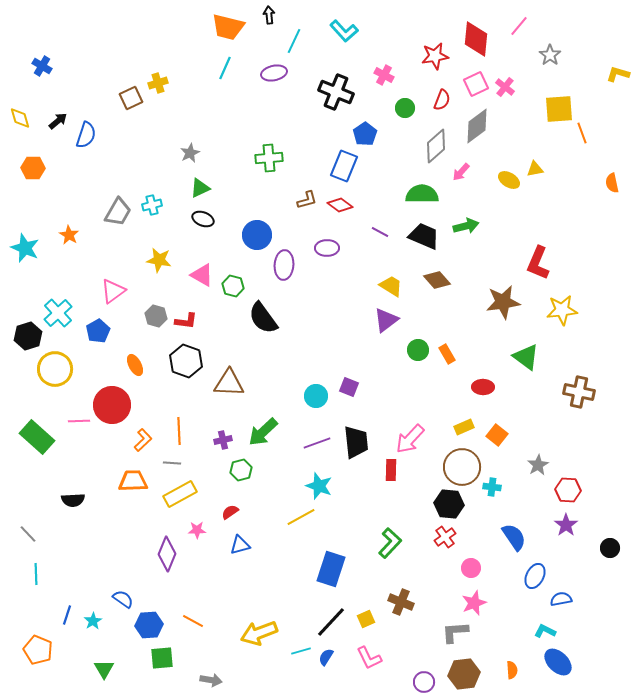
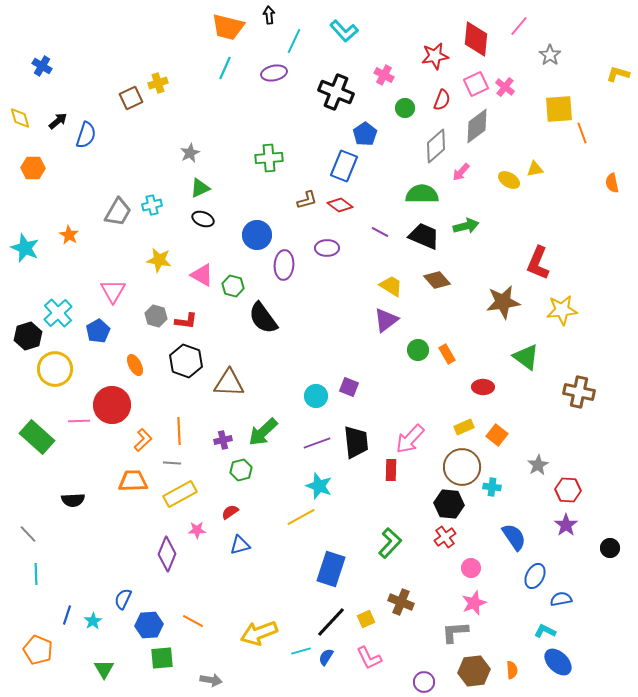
pink triangle at (113, 291): rotated 24 degrees counterclockwise
blue semicircle at (123, 599): rotated 100 degrees counterclockwise
brown hexagon at (464, 674): moved 10 px right, 3 px up
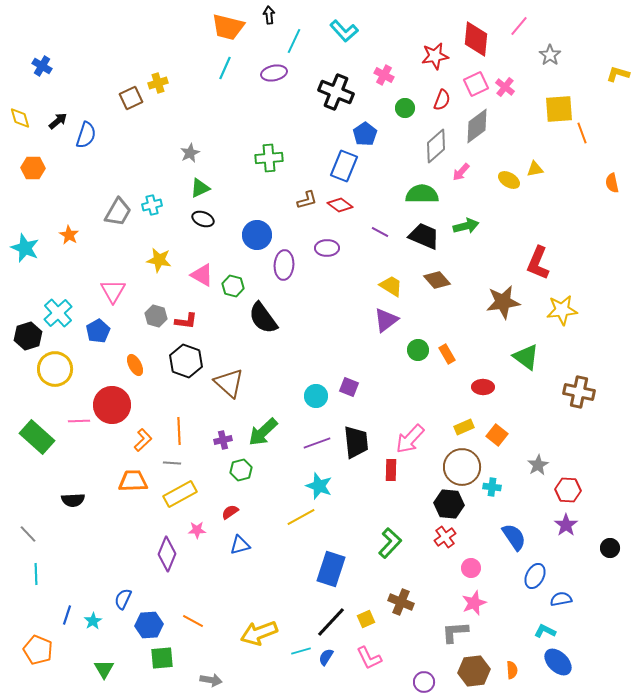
brown triangle at (229, 383): rotated 40 degrees clockwise
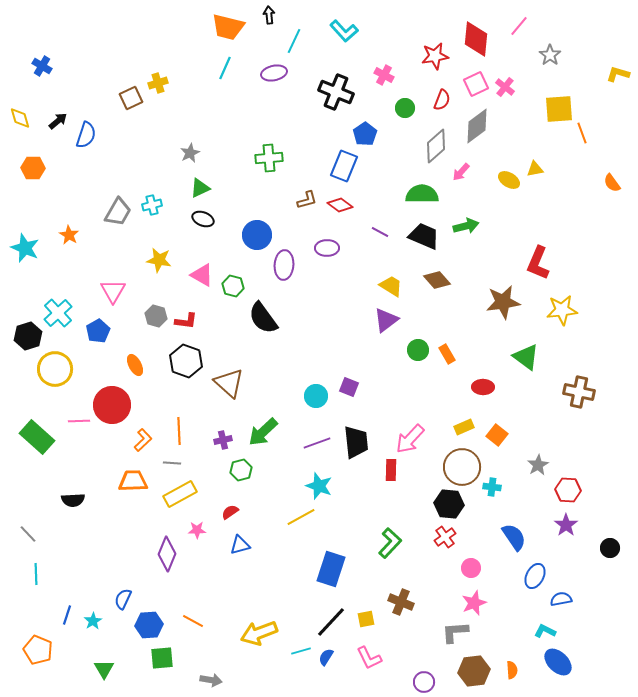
orange semicircle at (612, 183): rotated 24 degrees counterclockwise
yellow square at (366, 619): rotated 12 degrees clockwise
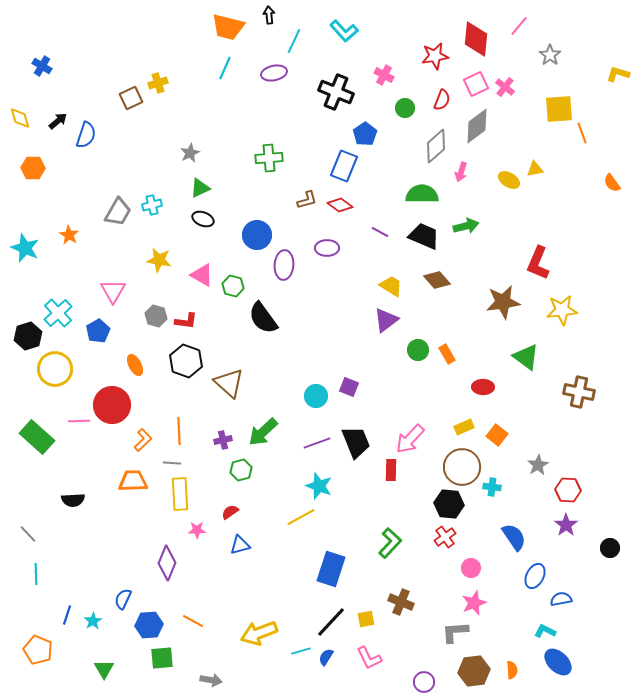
pink arrow at (461, 172): rotated 24 degrees counterclockwise
black trapezoid at (356, 442): rotated 16 degrees counterclockwise
yellow rectangle at (180, 494): rotated 64 degrees counterclockwise
purple diamond at (167, 554): moved 9 px down
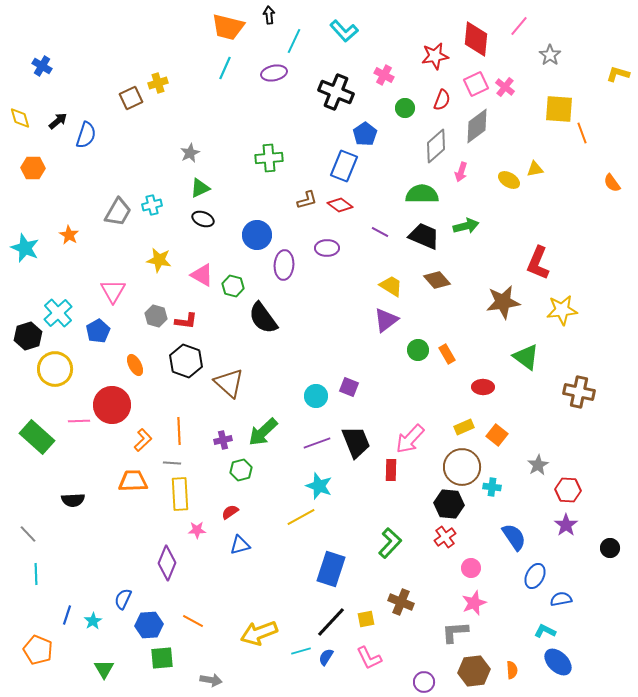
yellow square at (559, 109): rotated 8 degrees clockwise
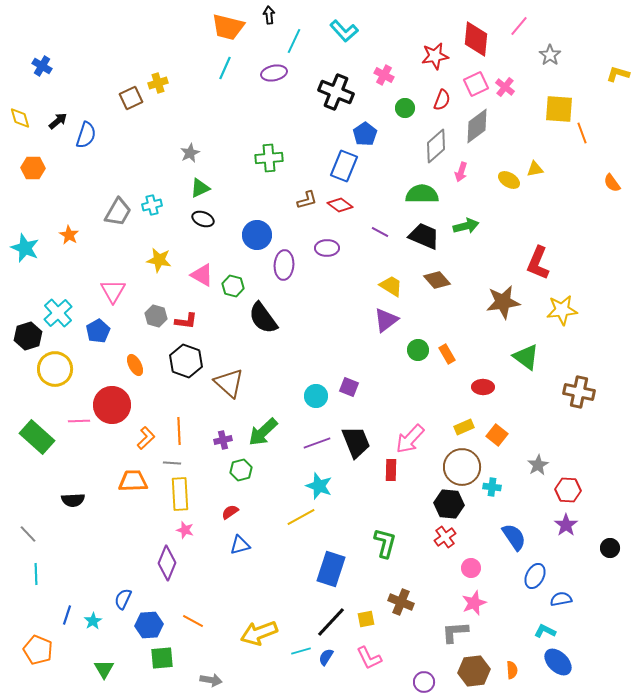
orange L-shape at (143, 440): moved 3 px right, 2 px up
pink star at (197, 530): moved 12 px left; rotated 18 degrees clockwise
green L-shape at (390, 543): moved 5 px left; rotated 28 degrees counterclockwise
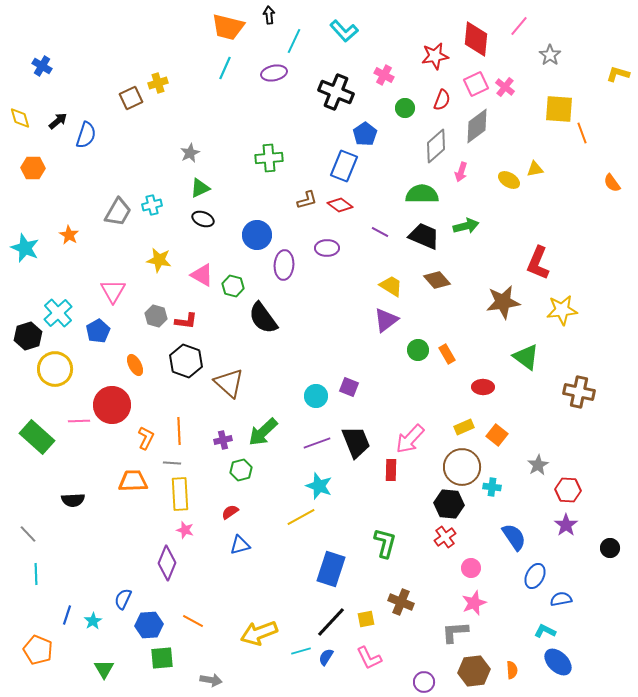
orange L-shape at (146, 438): rotated 20 degrees counterclockwise
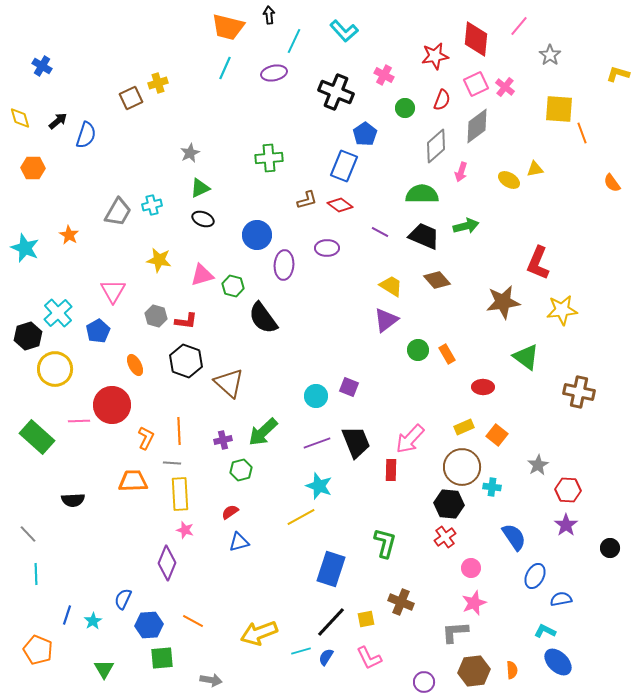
pink triangle at (202, 275): rotated 45 degrees counterclockwise
blue triangle at (240, 545): moved 1 px left, 3 px up
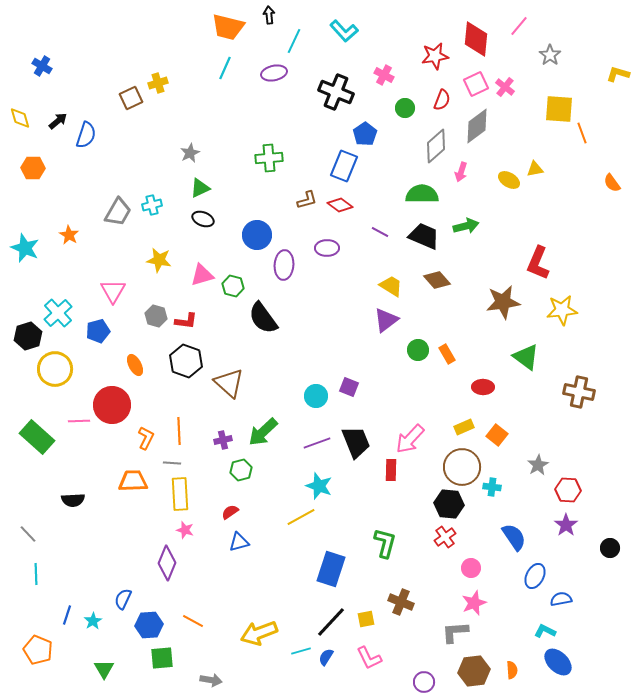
blue pentagon at (98, 331): rotated 15 degrees clockwise
